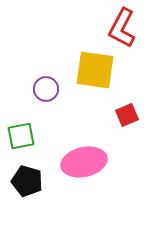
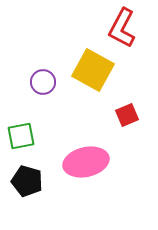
yellow square: moved 2 px left; rotated 21 degrees clockwise
purple circle: moved 3 px left, 7 px up
pink ellipse: moved 2 px right
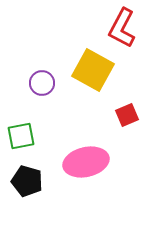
purple circle: moved 1 px left, 1 px down
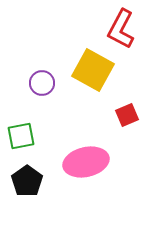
red L-shape: moved 1 px left, 1 px down
black pentagon: rotated 20 degrees clockwise
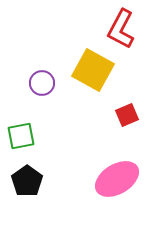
pink ellipse: moved 31 px right, 17 px down; rotated 18 degrees counterclockwise
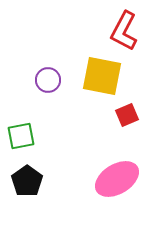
red L-shape: moved 3 px right, 2 px down
yellow square: moved 9 px right, 6 px down; rotated 18 degrees counterclockwise
purple circle: moved 6 px right, 3 px up
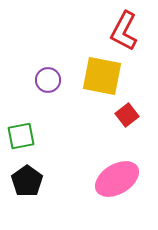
red square: rotated 15 degrees counterclockwise
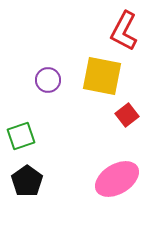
green square: rotated 8 degrees counterclockwise
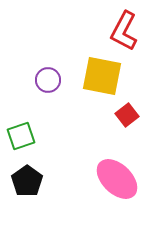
pink ellipse: rotated 75 degrees clockwise
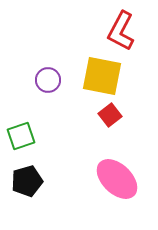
red L-shape: moved 3 px left
red square: moved 17 px left
black pentagon: rotated 20 degrees clockwise
